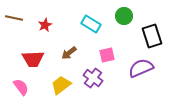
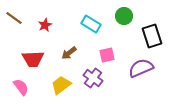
brown line: rotated 24 degrees clockwise
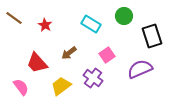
red star: rotated 16 degrees counterclockwise
pink square: rotated 21 degrees counterclockwise
red trapezoid: moved 4 px right, 4 px down; rotated 50 degrees clockwise
purple semicircle: moved 1 px left, 1 px down
yellow trapezoid: moved 1 px down
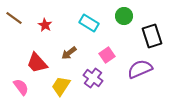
cyan rectangle: moved 2 px left, 1 px up
yellow trapezoid: rotated 20 degrees counterclockwise
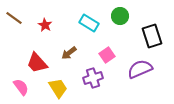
green circle: moved 4 px left
purple cross: rotated 36 degrees clockwise
yellow trapezoid: moved 3 px left, 2 px down; rotated 115 degrees clockwise
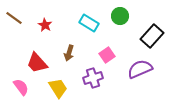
black rectangle: rotated 60 degrees clockwise
brown arrow: rotated 35 degrees counterclockwise
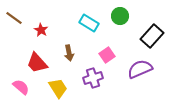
red star: moved 4 px left, 5 px down
brown arrow: rotated 28 degrees counterclockwise
pink semicircle: rotated 12 degrees counterclockwise
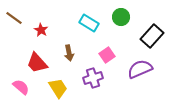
green circle: moved 1 px right, 1 px down
